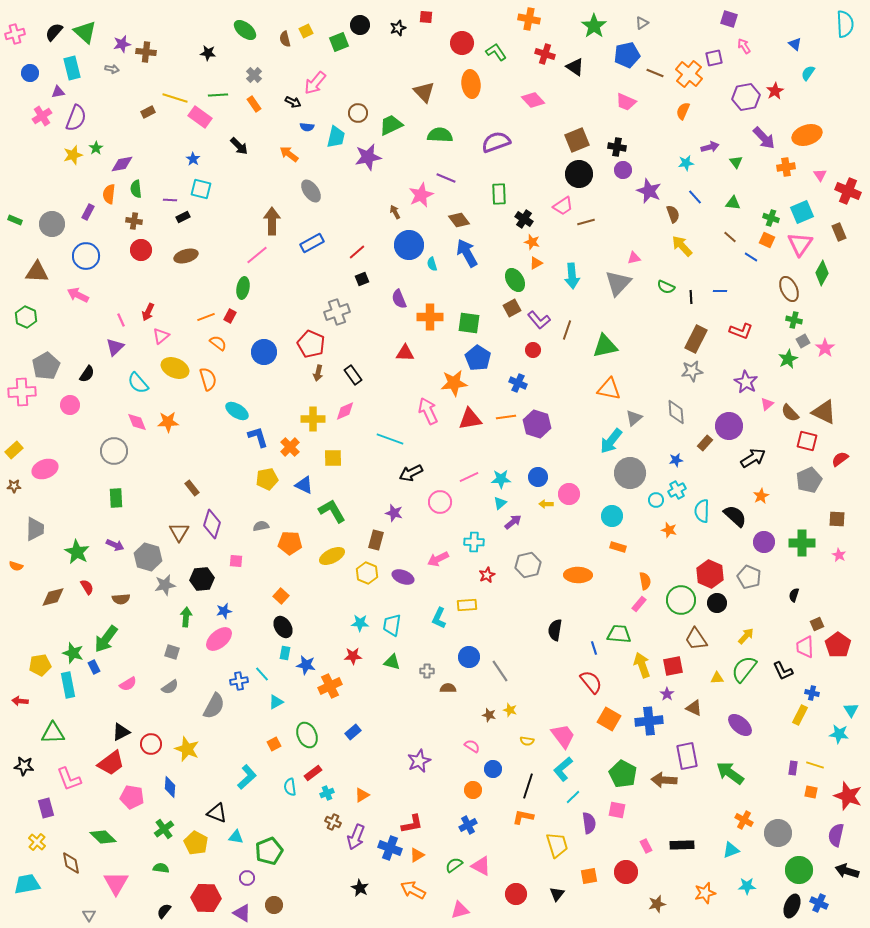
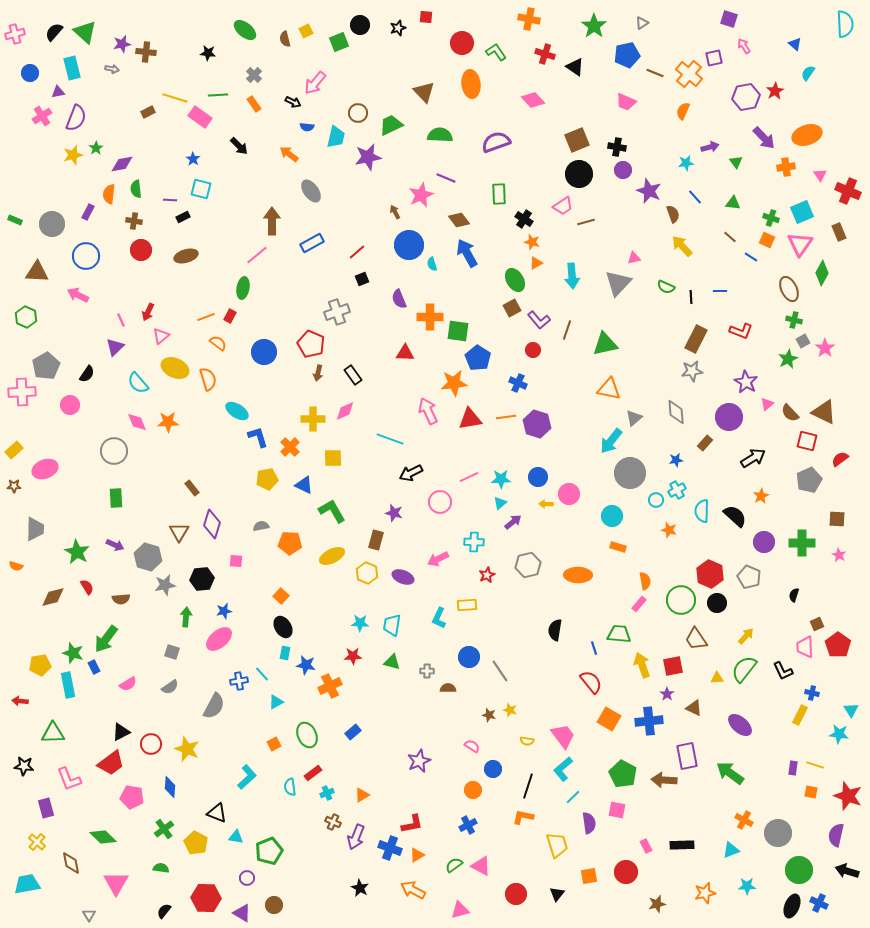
green square at (469, 323): moved 11 px left, 8 px down
green triangle at (605, 346): moved 2 px up
purple circle at (729, 426): moved 9 px up
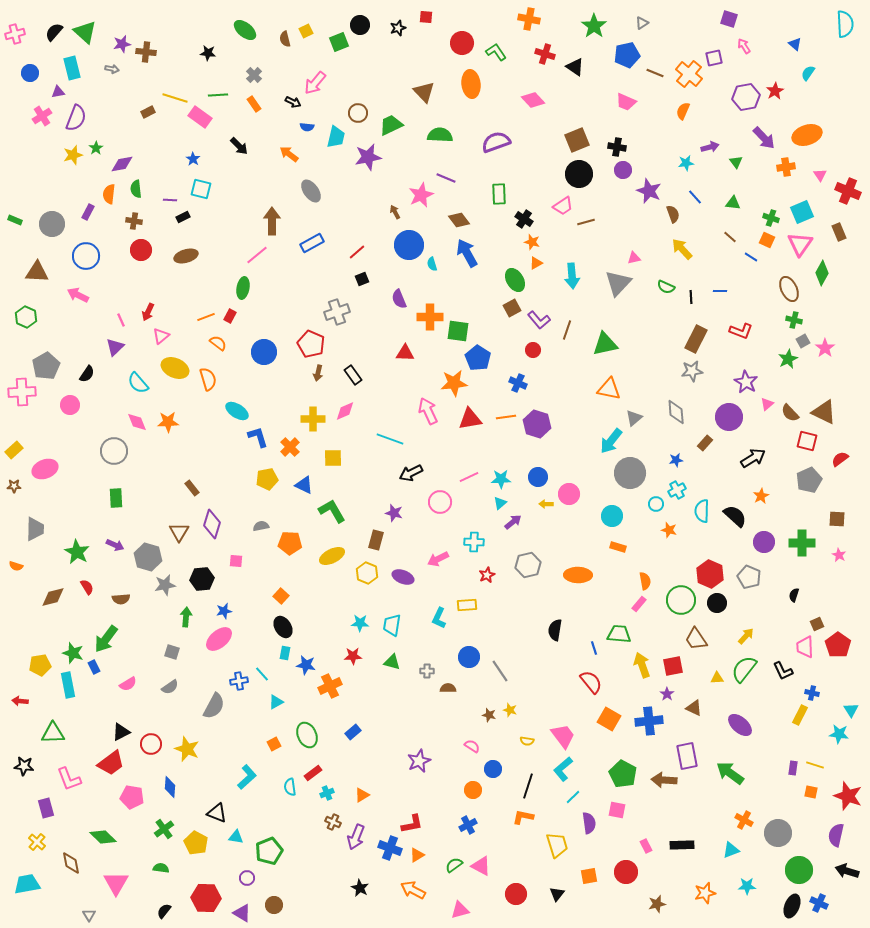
yellow arrow at (682, 246): moved 3 px down
cyan circle at (656, 500): moved 4 px down
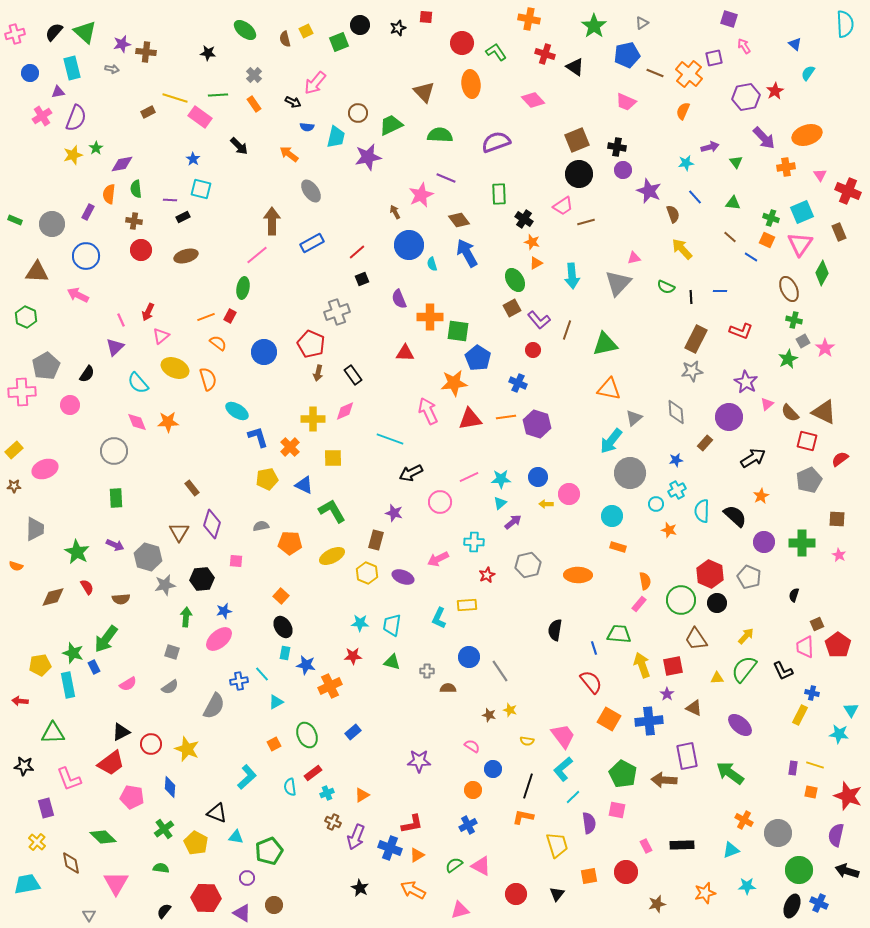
purple star at (419, 761): rotated 25 degrees clockwise
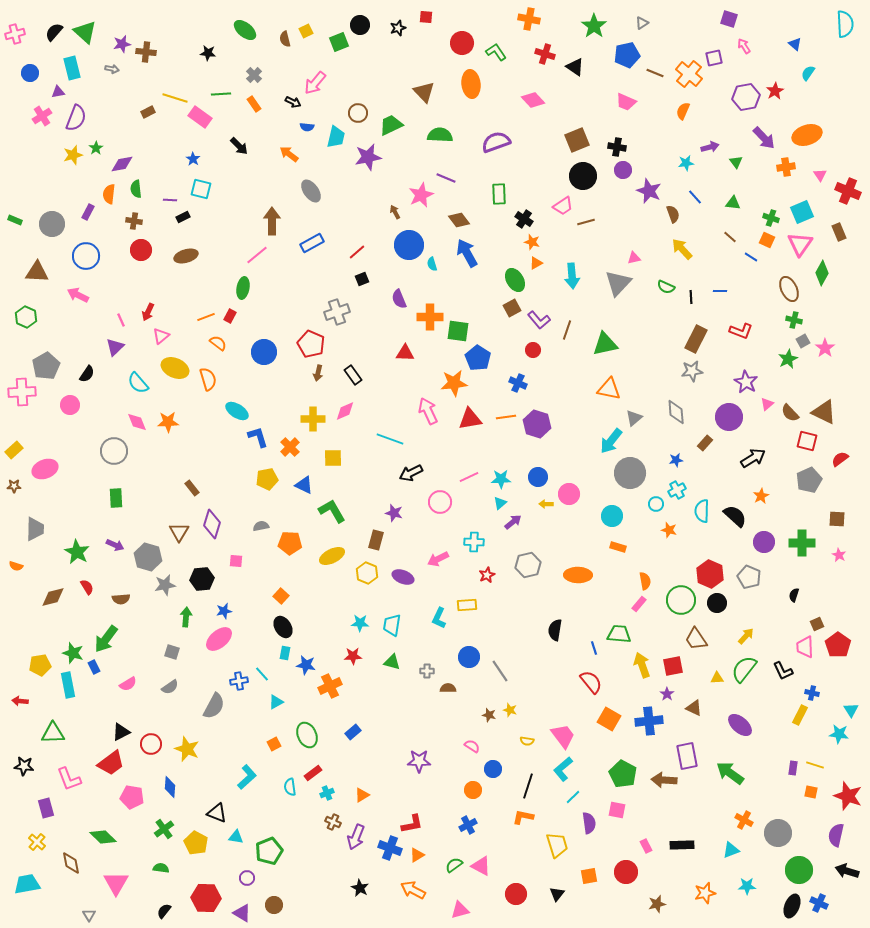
green line at (218, 95): moved 3 px right, 1 px up
black circle at (579, 174): moved 4 px right, 2 px down
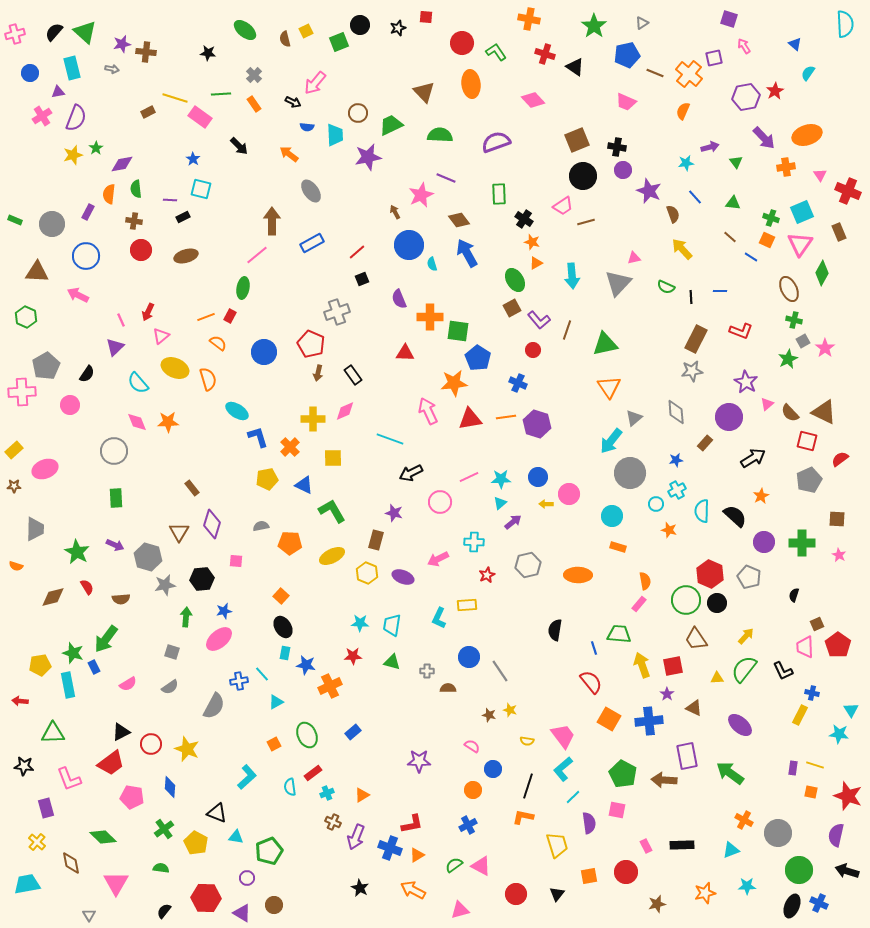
cyan trapezoid at (336, 137): moved 1 px left, 2 px up; rotated 15 degrees counterclockwise
orange triangle at (609, 389): moved 2 px up; rotated 45 degrees clockwise
green circle at (681, 600): moved 5 px right
